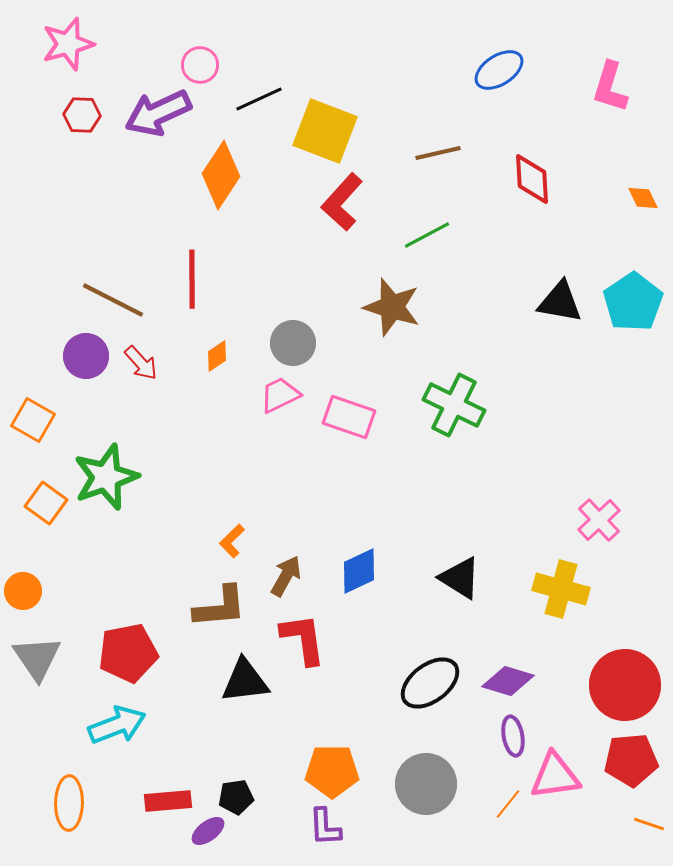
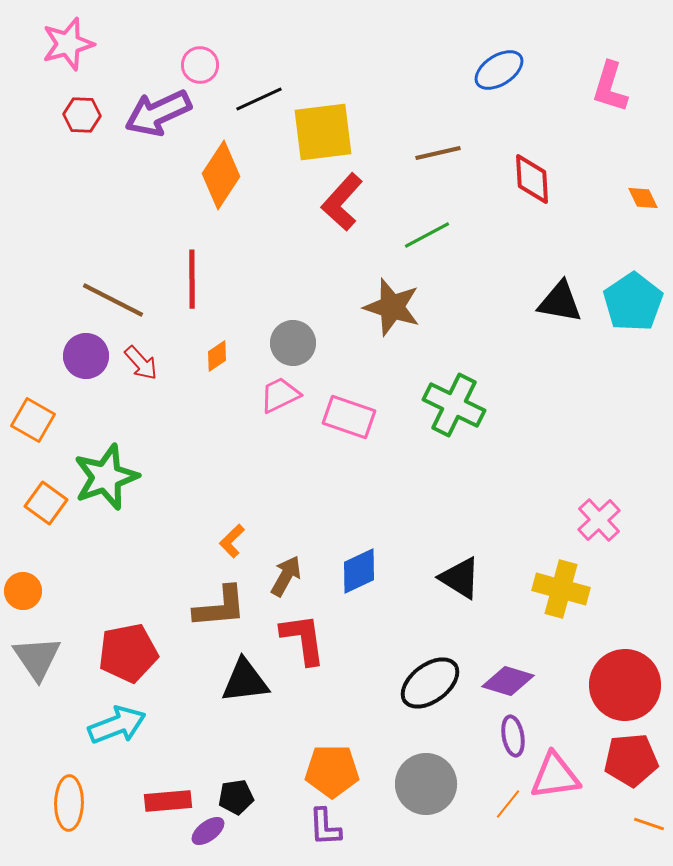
yellow square at (325, 131): moved 2 px left, 1 px down; rotated 28 degrees counterclockwise
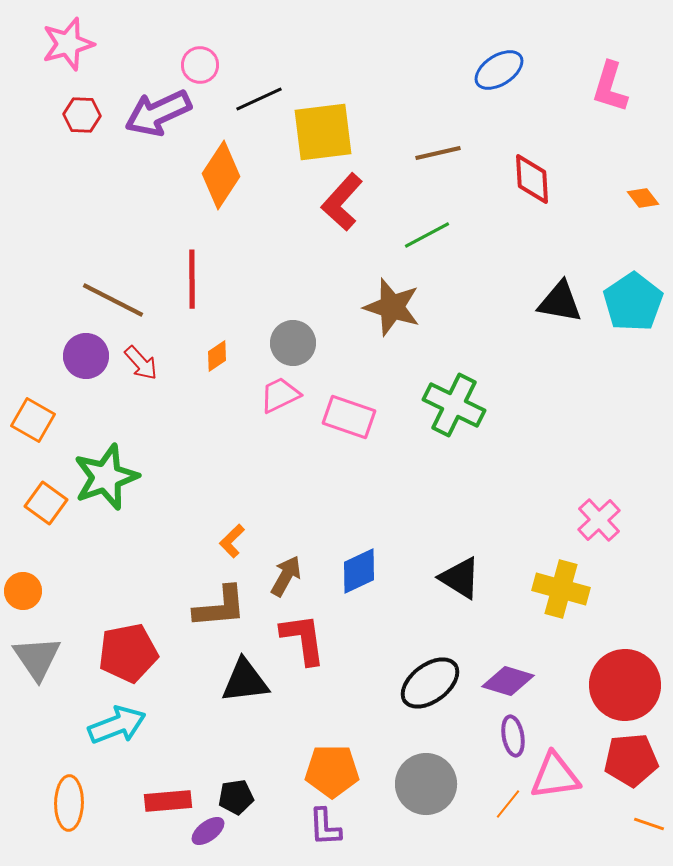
orange diamond at (643, 198): rotated 12 degrees counterclockwise
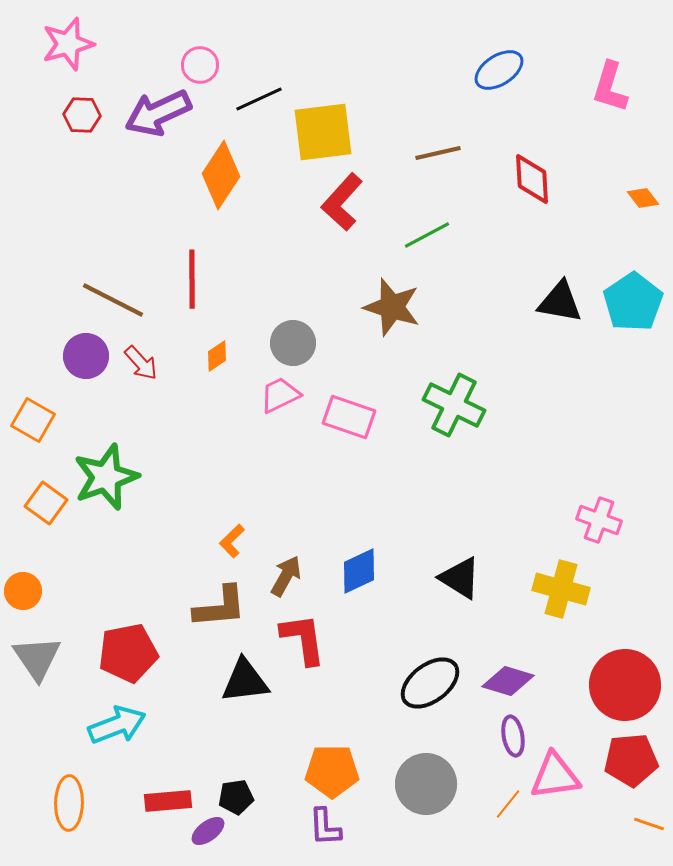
pink cross at (599, 520): rotated 27 degrees counterclockwise
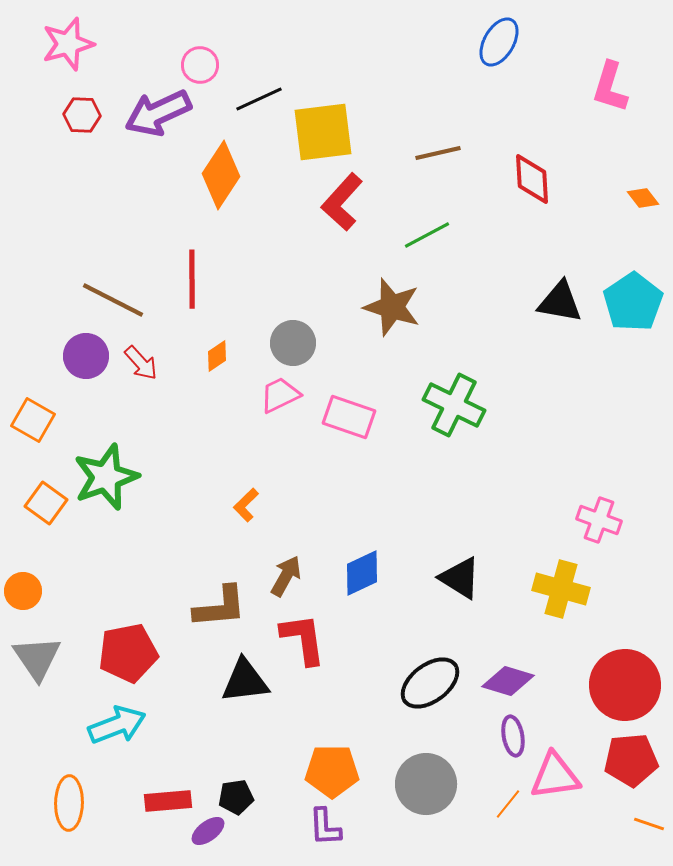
blue ellipse at (499, 70): moved 28 px up; rotated 27 degrees counterclockwise
orange L-shape at (232, 541): moved 14 px right, 36 px up
blue diamond at (359, 571): moved 3 px right, 2 px down
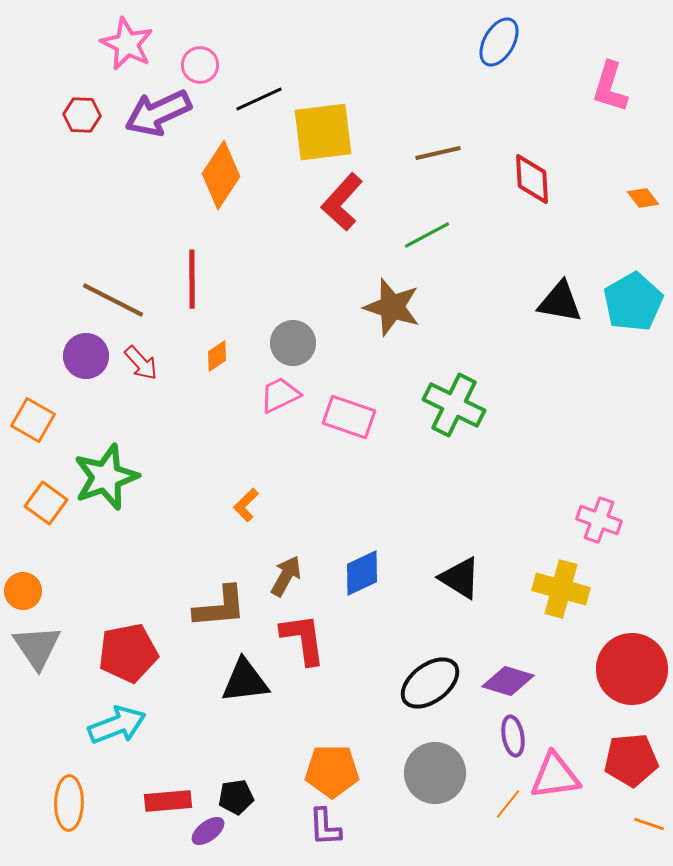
pink star at (68, 44): moved 59 px right; rotated 30 degrees counterclockwise
cyan pentagon at (633, 302): rotated 4 degrees clockwise
gray triangle at (37, 658): moved 11 px up
red circle at (625, 685): moved 7 px right, 16 px up
gray circle at (426, 784): moved 9 px right, 11 px up
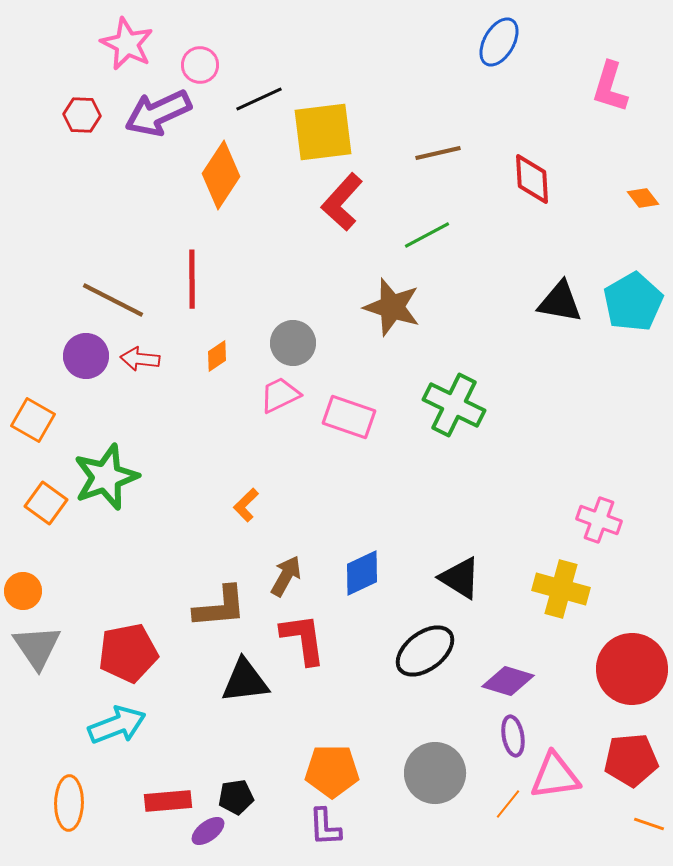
red arrow at (141, 363): moved 1 px left, 4 px up; rotated 138 degrees clockwise
black ellipse at (430, 683): moved 5 px left, 32 px up
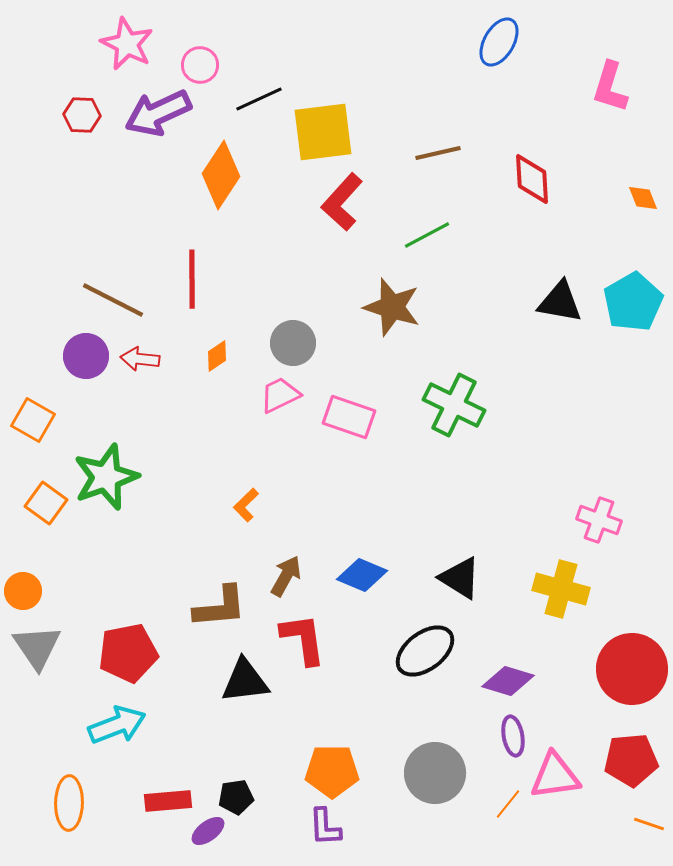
orange diamond at (643, 198): rotated 16 degrees clockwise
blue diamond at (362, 573): moved 2 px down; rotated 48 degrees clockwise
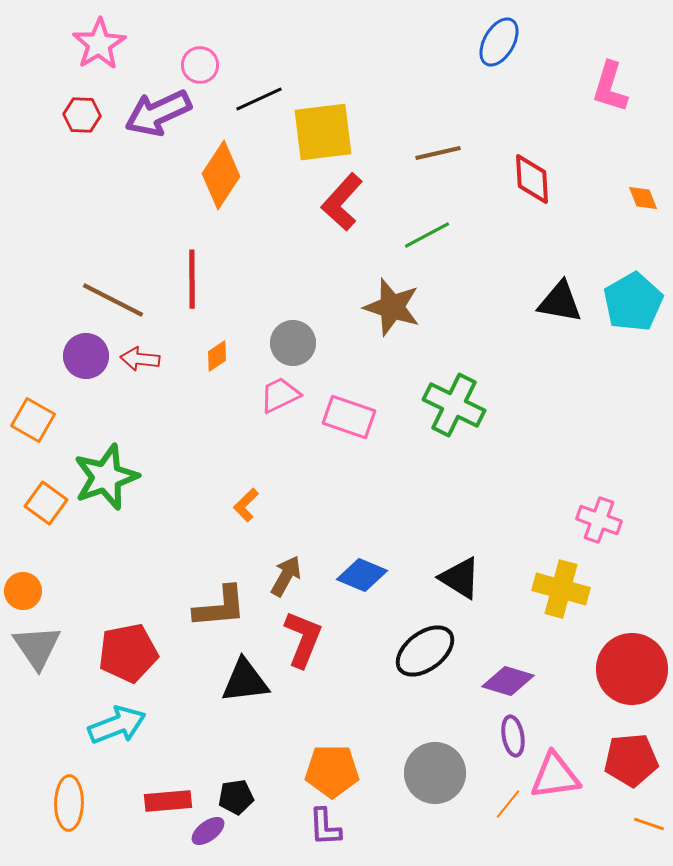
pink star at (127, 44): moved 28 px left; rotated 14 degrees clockwise
red L-shape at (303, 639): rotated 30 degrees clockwise
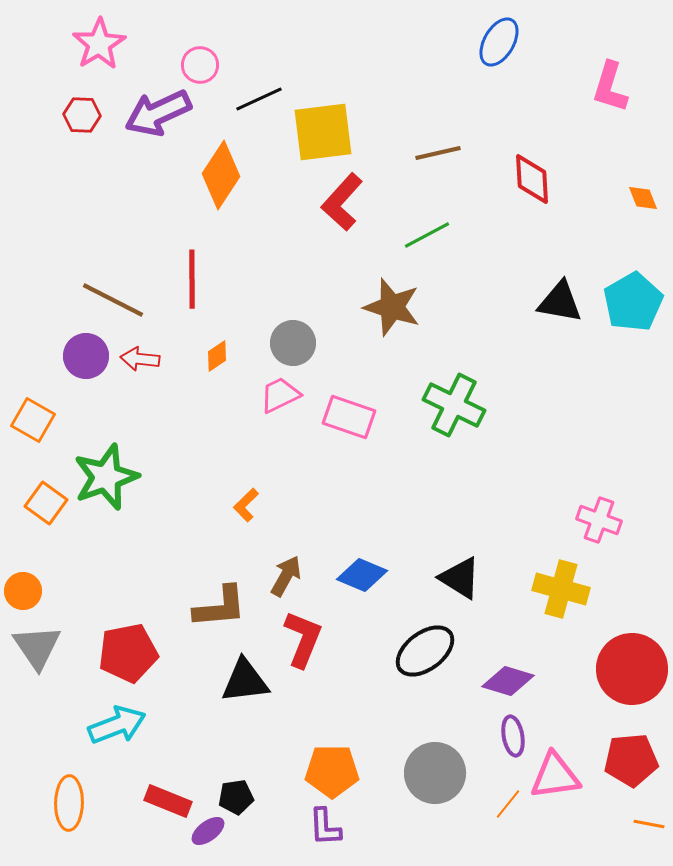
red rectangle at (168, 801): rotated 27 degrees clockwise
orange line at (649, 824): rotated 8 degrees counterclockwise
